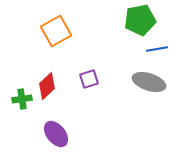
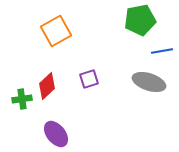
blue line: moved 5 px right, 2 px down
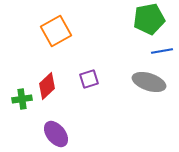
green pentagon: moved 9 px right, 1 px up
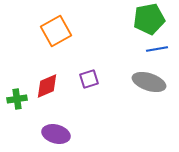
blue line: moved 5 px left, 2 px up
red diamond: rotated 20 degrees clockwise
green cross: moved 5 px left
purple ellipse: rotated 36 degrees counterclockwise
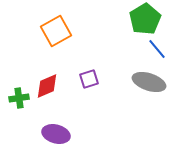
green pentagon: moved 4 px left; rotated 20 degrees counterclockwise
blue line: rotated 60 degrees clockwise
green cross: moved 2 px right, 1 px up
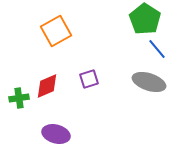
green pentagon: rotated 8 degrees counterclockwise
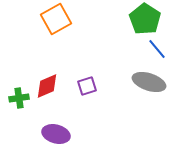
orange square: moved 12 px up
purple square: moved 2 px left, 7 px down
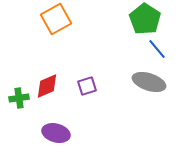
purple ellipse: moved 1 px up
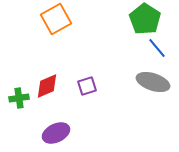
blue line: moved 1 px up
gray ellipse: moved 4 px right
purple ellipse: rotated 40 degrees counterclockwise
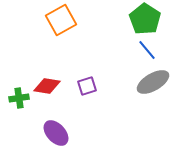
orange square: moved 5 px right, 1 px down
blue line: moved 10 px left, 2 px down
gray ellipse: rotated 48 degrees counterclockwise
red diamond: rotated 32 degrees clockwise
purple ellipse: rotated 72 degrees clockwise
